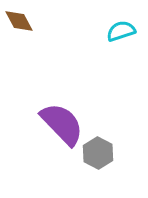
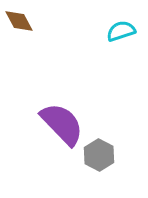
gray hexagon: moved 1 px right, 2 px down
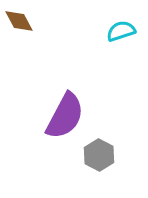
purple semicircle: moved 3 px right, 8 px up; rotated 72 degrees clockwise
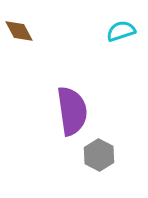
brown diamond: moved 10 px down
purple semicircle: moved 7 px right, 5 px up; rotated 36 degrees counterclockwise
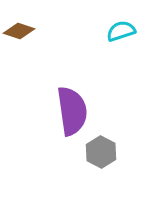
brown diamond: rotated 44 degrees counterclockwise
gray hexagon: moved 2 px right, 3 px up
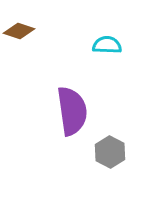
cyan semicircle: moved 14 px left, 14 px down; rotated 20 degrees clockwise
gray hexagon: moved 9 px right
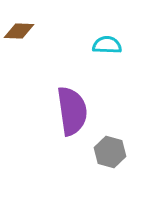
brown diamond: rotated 16 degrees counterclockwise
gray hexagon: rotated 12 degrees counterclockwise
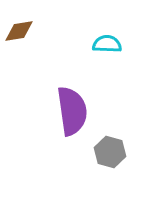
brown diamond: rotated 12 degrees counterclockwise
cyan semicircle: moved 1 px up
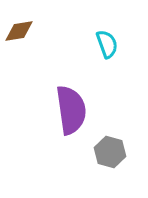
cyan semicircle: rotated 68 degrees clockwise
purple semicircle: moved 1 px left, 1 px up
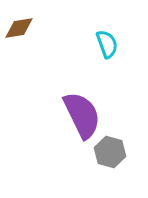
brown diamond: moved 3 px up
purple semicircle: moved 11 px right, 5 px down; rotated 18 degrees counterclockwise
